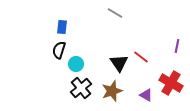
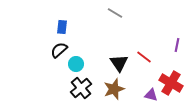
purple line: moved 1 px up
black semicircle: rotated 30 degrees clockwise
red line: moved 3 px right
brown star: moved 2 px right, 2 px up
purple triangle: moved 5 px right; rotated 16 degrees counterclockwise
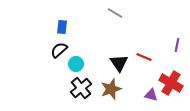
red line: rotated 14 degrees counterclockwise
brown star: moved 3 px left
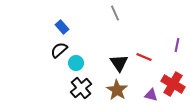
gray line: rotated 35 degrees clockwise
blue rectangle: rotated 48 degrees counterclockwise
cyan circle: moved 1 px up
red cross: moved 2 px right, 1 px down
brown star: moved 6 px right, 1 px down; rotated 20 degrees counterclockwise
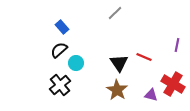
gray line: rotated 70 degrees clockwise
black cross: moved 21 px left, 3 px up
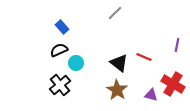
black semicircle: rotated 18 degrees clockwise
black triangle: rotated 18 degrees counterclockwise
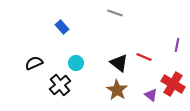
gray line: rotated 63 degrees clockwise
black semicircle: moved 25 px left, 13 px down
purple triangle: rotated 24 degrees clockwise
